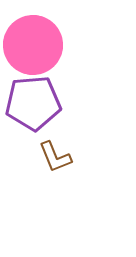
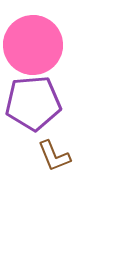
brown L-shape: moved 1 px left, 1 px up
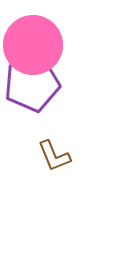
purple pentagon: moved 1 px left, 19 px up; rotated 8 degrees counterclockwise
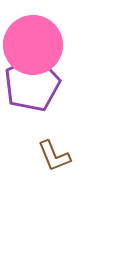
purple pentagon: rotated 12 degrees counterclockwise
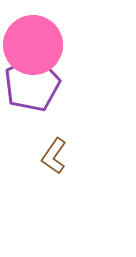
brown L-shape: rotated 57 degrees clockwise
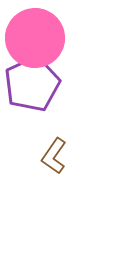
pink circle: moved 2 px right, 7 px up
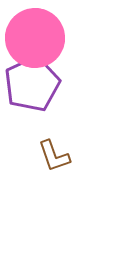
brown L-shape: rotated 54 degrees counterclockwise
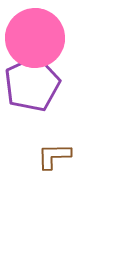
brown L-shape: rotated 108 degrees clockwise
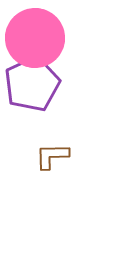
brown L-shape: moved 2 px left
